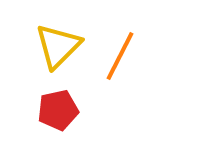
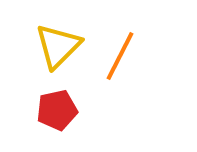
red pentagon: moved 1 px left
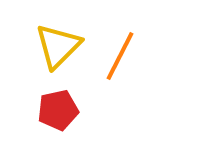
red pentagon: moved 1 px right
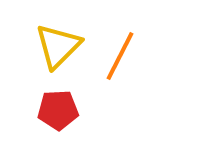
red pentagon: rotated 9 degrees clockwise
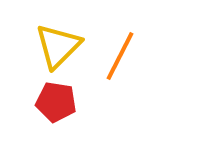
red pentagon: moved 2 px left, 8 px up; rotated 12 degrees clockwise
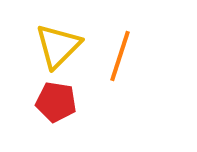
orange line: rotated 9 degrees counterclockwise
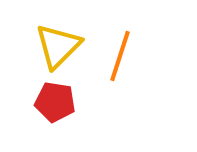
red pentagon: moved 1 px left
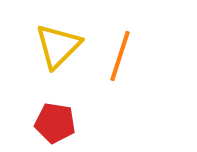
red pentagon: moved 21 px down
